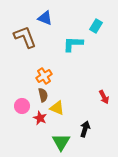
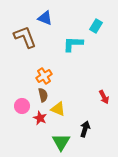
yellow triangle: moved 1 px right, 1 px down
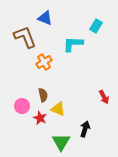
orange cross: moved 14 px up
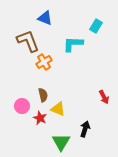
brown L-shape: moved 3 px right, 4 px down
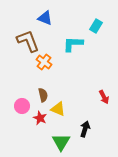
orange cross: rotated 21 degrees counterclockwise
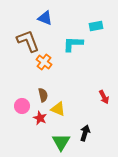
cyan rectangle: rotated 48 degrees clockwise
black arrow: moved 4 px down
